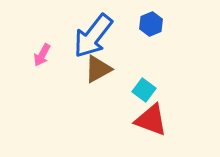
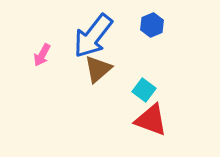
blue hexagon: moved 1 px right, 1 px down
brown triangle: rotated 12 degrees counterclockwise
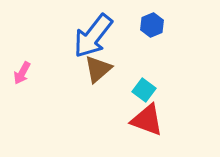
pink arrow: moved 20 px left, 18 px down
red triangle: moved 4 px left
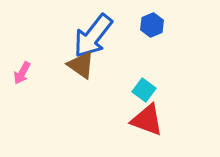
brown triangle: moved 17 px left, 4 px up; rotated 44 degrees counterclockwise
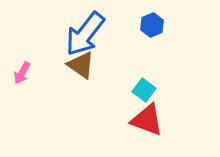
blue arrow: moved 8 px left, 2 px up
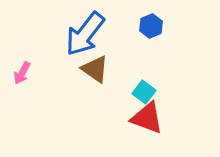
blue hexagon: moved 1 px left, 1 px down
brown triangle: moved 14 px right, 4 px down
cyan square: moved 2 px down
red triangle: moved 2 px up
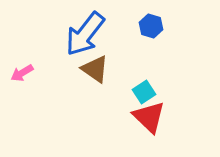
blue hexagon: rotated 20 degrees counterclockwise
pink arrow: rotated 30 degrees clockwise
cyan square: rotated 20 degrees clockwise
red triangle: moved 2 px right, 1 px up; rotated 24 degrees clockwise
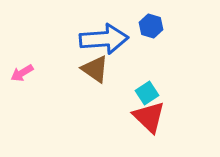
blue arrow: moved 19 px right, 5 px down; rotated 132 degrees counterclockwise
cyan square: moved 3 px right, 1 px down
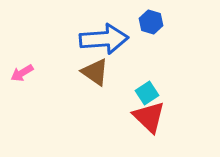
blue hexagon: moved 4 px up
brown triangle: moved 3 px down
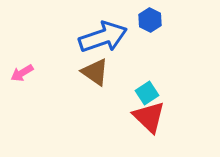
blue hexagon: moved 1 px left, 2 px up; rotated 10 degrees clockwise
blue arrow: moved 1 px left, 2 px up; rotated 15 degrees counterclockwise
